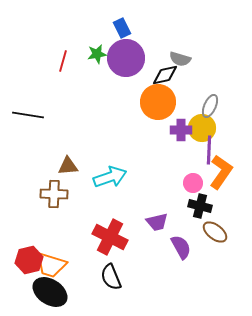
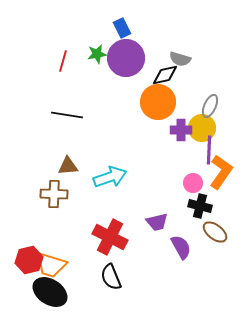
black line: moved 39 px right
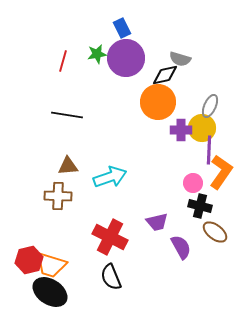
brown cross: moved 4 px right, 2 px down
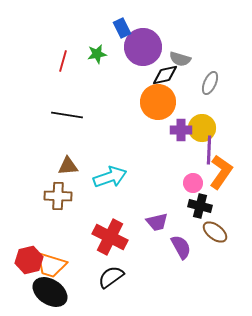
purple circle: moved 17 px right, 11 px up
gray ellipse: moved 23 px up
black semicircle: rotated 76 degrees clockwise
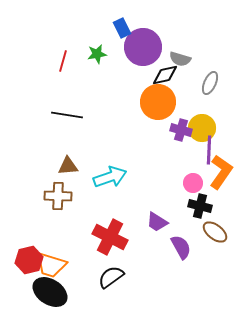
purple cross: rotated 15 degrees clockwise
purple trapezoid: rotated 45 degrees clockwise
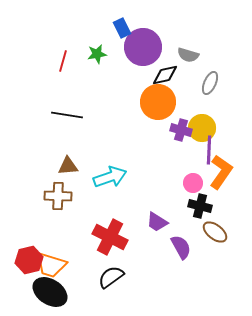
gray semicircle: moved 8 px right, 4 px up
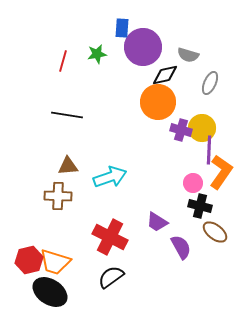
blue rectangle: rotated 30 degrees clockwise
orange trapezoid: moved 4 px right, 3 px up
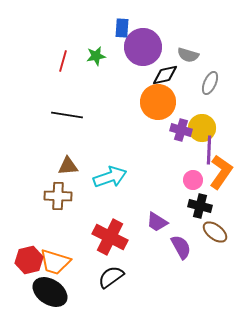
green star: moved 1 px left, 2 px down
pink circle: moved 3 px up
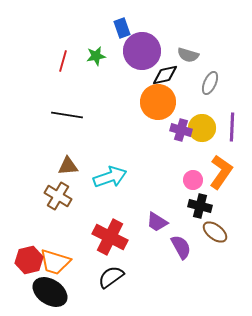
blue rectangle: rotated 24 degrees counterclockwise
purple circle: moved 1 px left, 4 px down
purple line: moved 23 px right, 23 px up
brown cross: rotated 28 degrees clockwise
